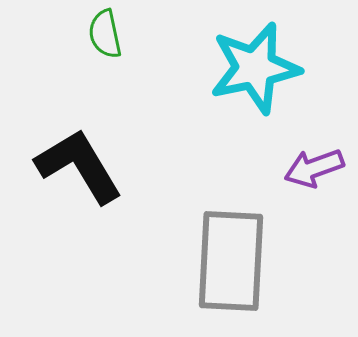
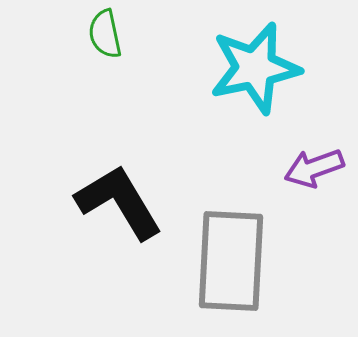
black L-shape: moved 40 px right, 36 px down
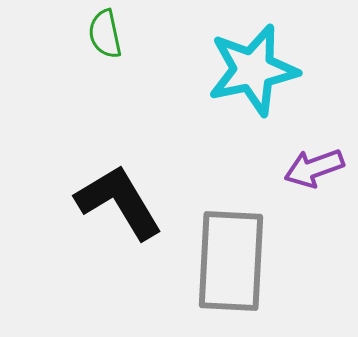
cyan star: moved 2 px left, 2 px down
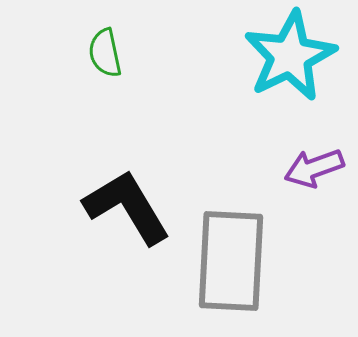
green semicircle: moved 19 px down
cyan star: moved 37 px right, 14 px up; rotated 14 degrees counterclockwise
black L-shape: moved 8 px right, 5 px down
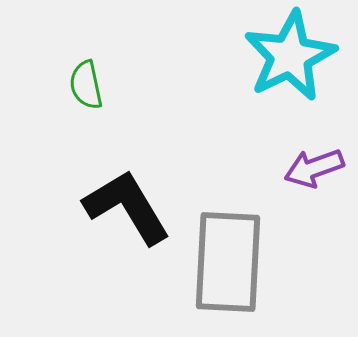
green semicircle: moved 19 px left, 32 px down
gray rectangle: moved 3 px left, 1 px down
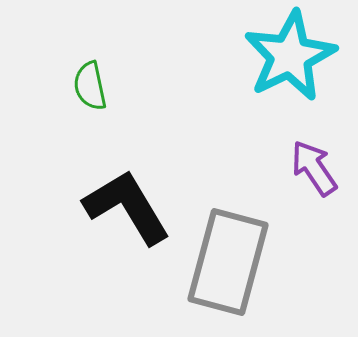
green semicircle: moved 4 px right, 1 px down
purple arrow: rotated 76 degrees clockwise
gray rectangle: rotated 12 degrees clockwise
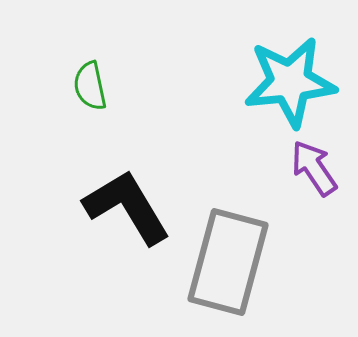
cyan star: moved 26 px down; rotated 20 degrees clockwise
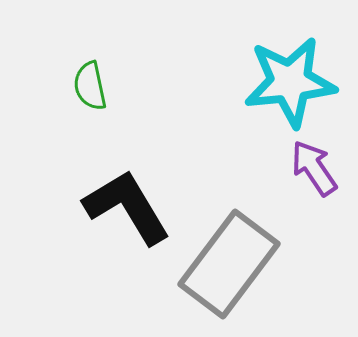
gray rectangle: moved 1 px right, 2 px down; rotated 22 degrees clockwise
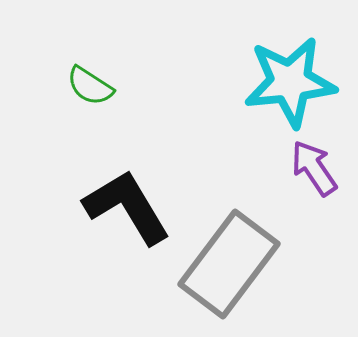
green semicircle: rotated 45 degrees counterclockwise
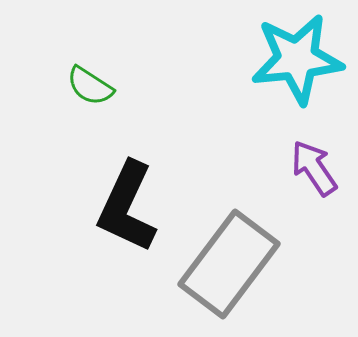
cyan star: moved 7 px right, 23 px up
black L-shape: rotated 124 degrees counterclockwise
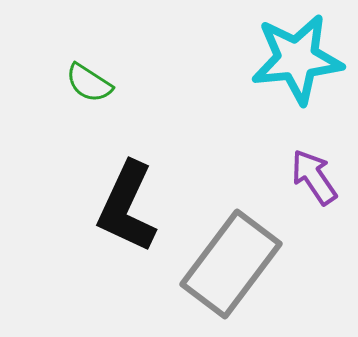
green semicircle: moved 1 px left, 3 px up
purple arrow: moved 9 px down
gray rectangle: moved 2 px right
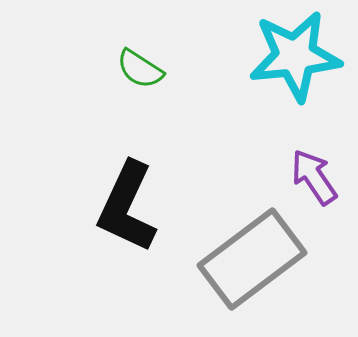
cyan star: moved 2 px left, 3 px up
green semicircle: moved 51 px right, 14 px up
gray rectangle: moved 21 px right, 5 px up; rotated 16 degrees clockwise
